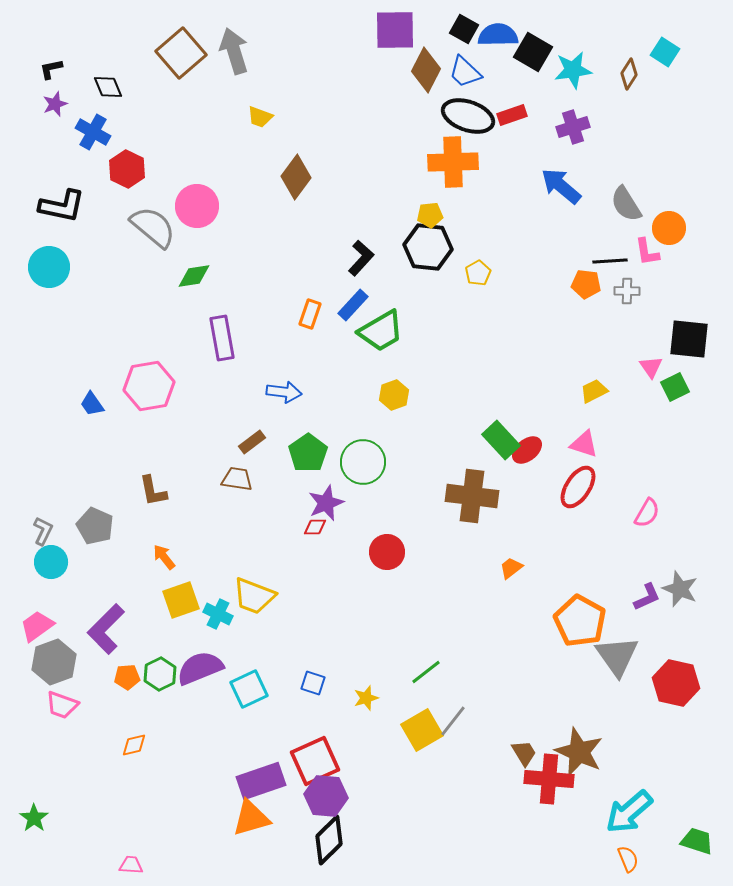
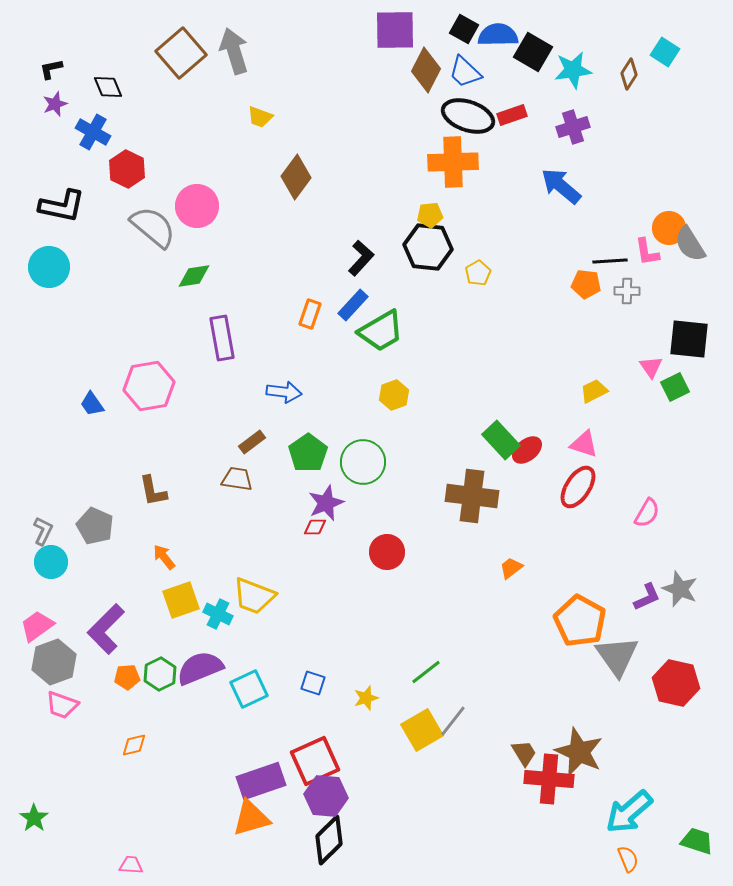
gray semicircle at (626, 204): moved 64 px right, 40 px down
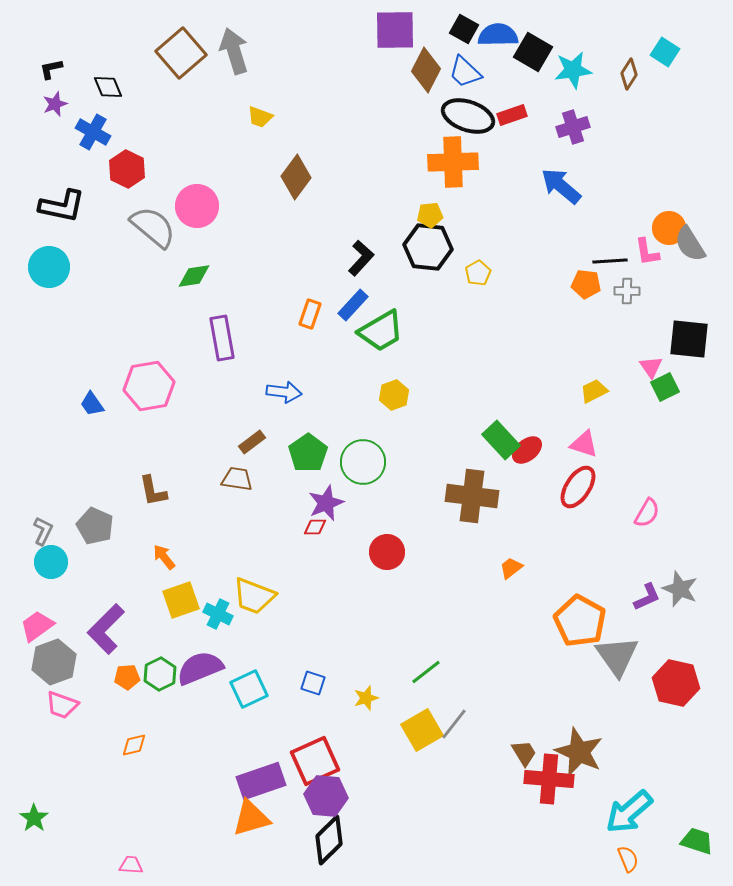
green square at (675, 387): moved 10 px left
gray line at (453, 721): moved 1 px right, 3 px down
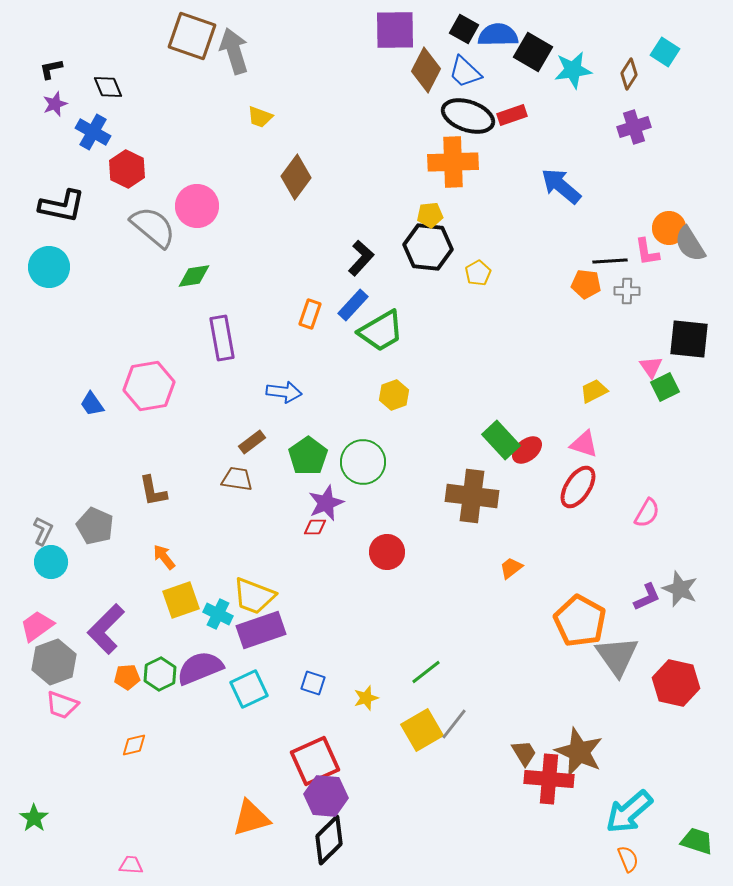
brown square at (181, 53): moved 11 px right, 17 px up; rotated 30 degrees counterclockwise
purple cross at (573, 127): moved 61 px right
green pentagon at (308, 453): moved 3 px down
purple rectangle at (261, 781): moved 151 px up
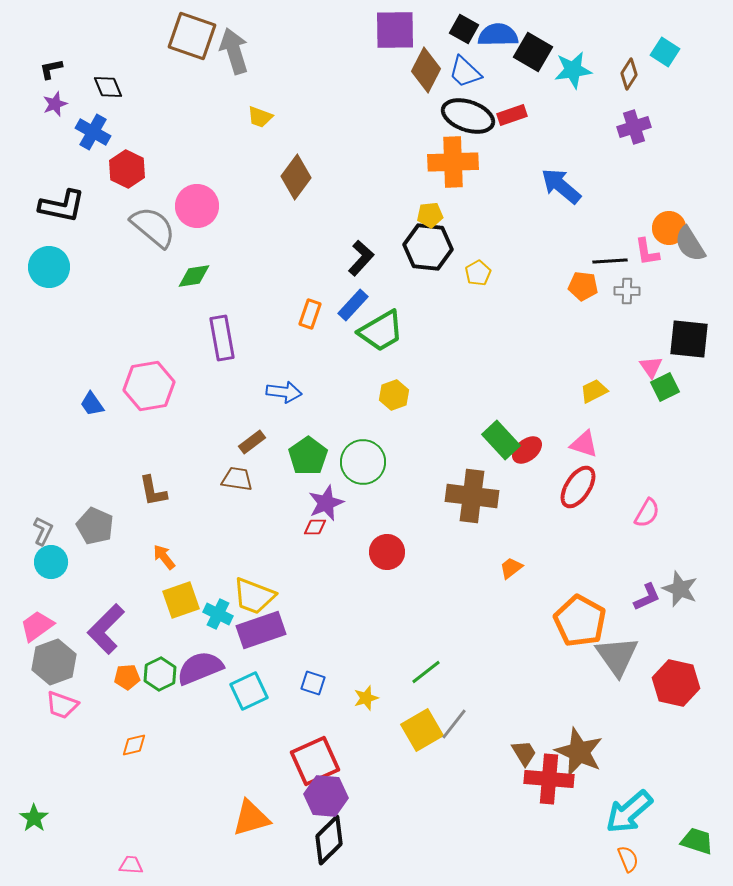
orange pentagon at (586, 284): moved 3 px left, 2 px down
cyan square at (249, 689): moved 2 px down
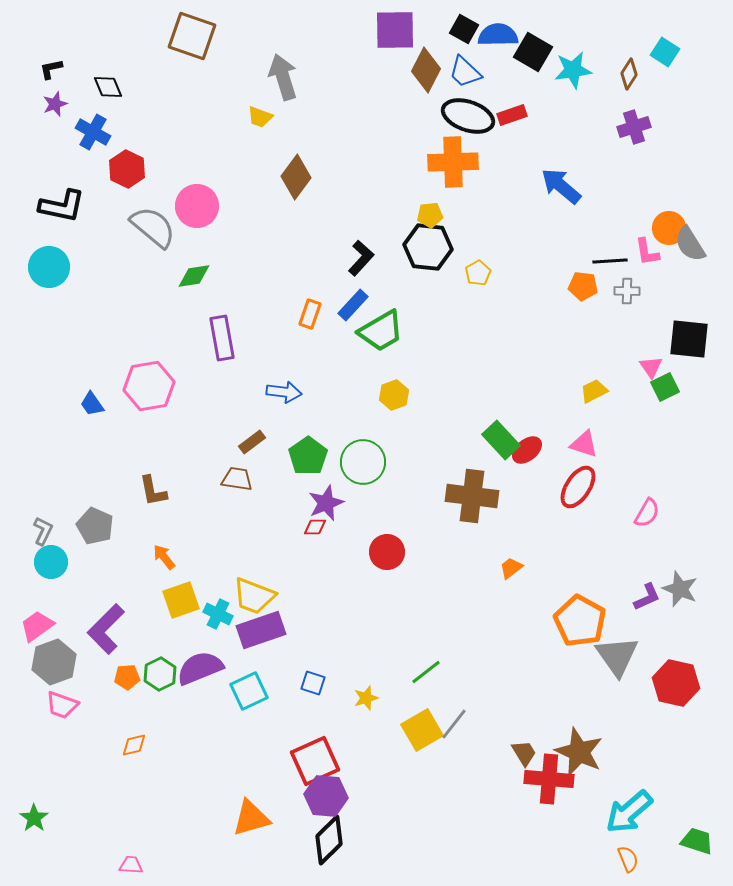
gray arrow at (234, 51): moved 49 px right, 26 px down
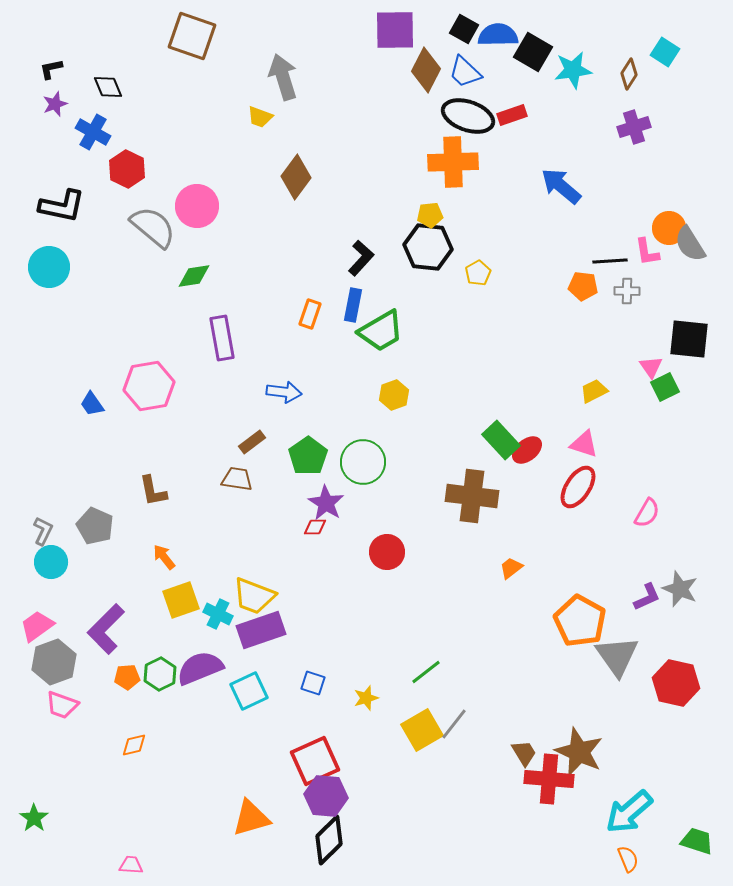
blue rectangle at (353, 305): rotated 32 degrees counterclockwise
purple star at (326, 503): rotated 18 degrees counterclockwise
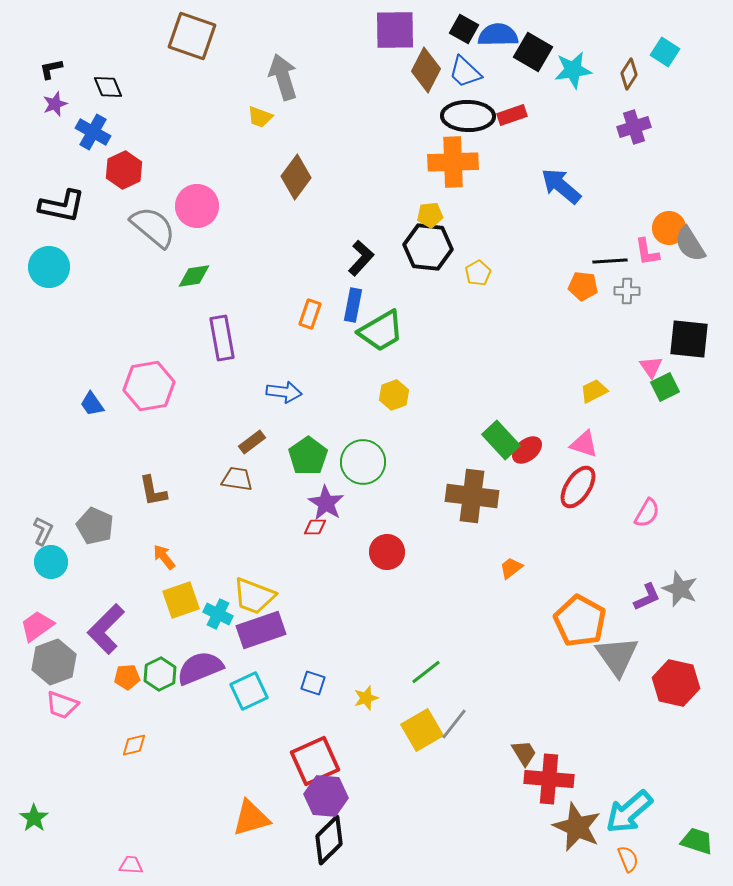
black ellipse at (468, 116): rotated 18 degrees counterclockwise
red hexagon at (127, 169): moved 3 px left, 1 px down; rotated 9 degrees clockwise
brown star at (579, 752): moved 2 px left, 75 px down
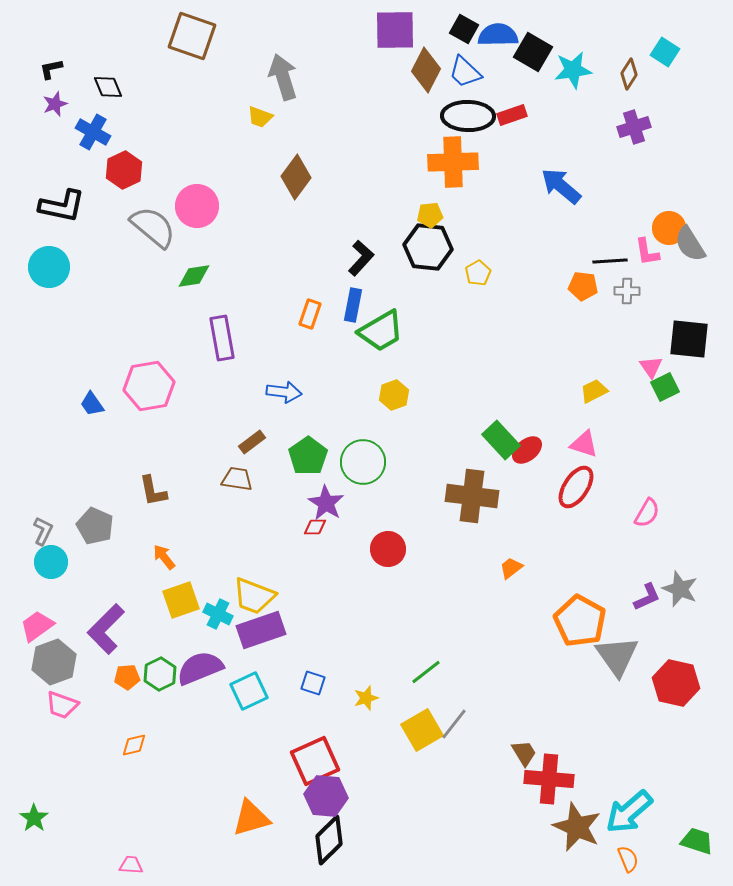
red ellipse at (578, 487): moved 2 px left
red circle at (387, 552): moved 1 px right, 3 px up
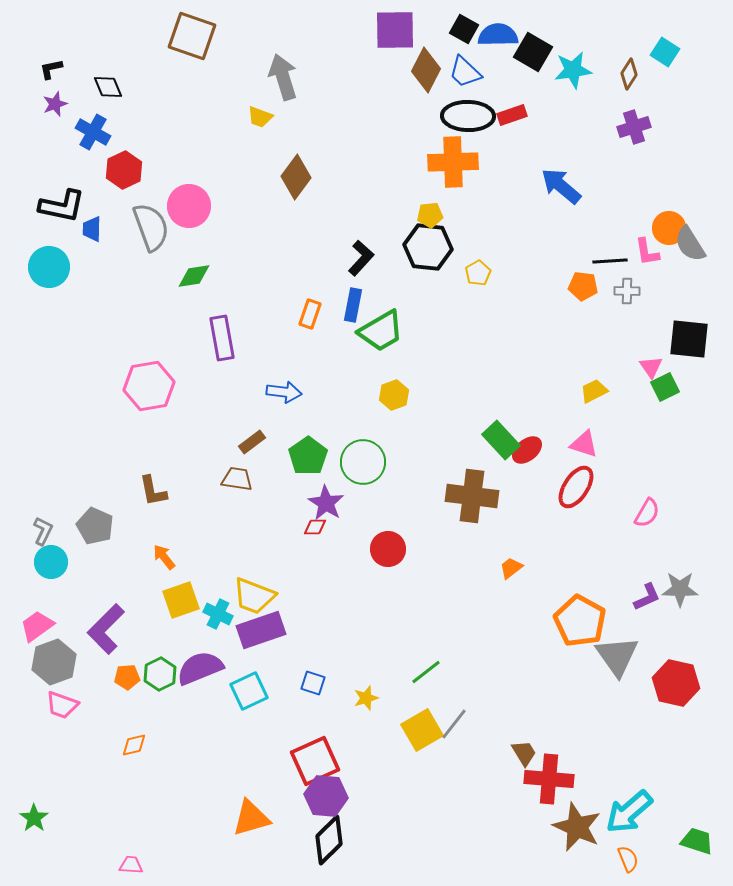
pink circle at (197, 206): moved 8 px left
gray semicircle at (153, 227): moved 2 px left; rotated 30 degrees clockwise
blue trapezoid at (92, 404): moved 175 px up; rotated 36 degrees clockwise
gray star at (680, 589): rotated 21 degrees counterclockwise
